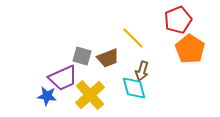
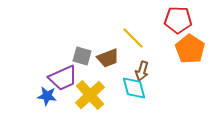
red pentagon: rotated 24 degrees clockwise
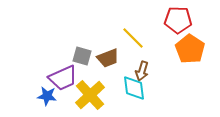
cyan diamond: rotated 8 degrees clockwise
